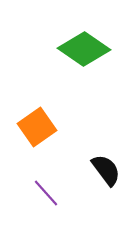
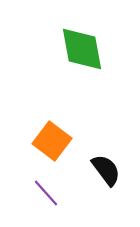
green diamond: moved 2 px left; rotated 45 degrees clockwise
orange square: moved 15 px right, 14 px down; rotated 18 degrees counterclockwise
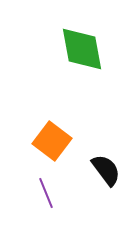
purple line: rotated 20 degrees clockwise
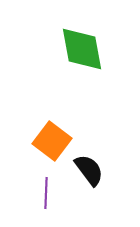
black semicircle: moved 17 px left
purple line: rotated 24 degrees clockwise
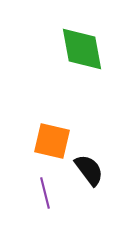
orange square: rotated 24 degrees counterclockwise
purple line: moved 1 px left; rotated 16 degrees counterclockwise
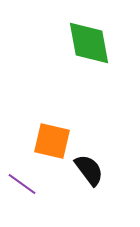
green diamond: moved 7 px right, 6 px up
purple line: moved 23 px left, 9 px up; rotated 40 degrees counterclockwise
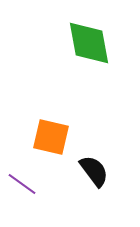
orange square: moved 1 px left, 4 px up
black semicircle: moved 5 px right, 1 px down
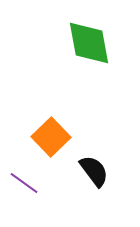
orange square: rotated 33 degrees clockwise
purple line: moved 2 px right, 1 px up
